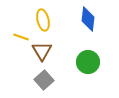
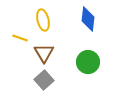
yellow line: moved 1 px left, 1 px down
brown triangle: moved 2 px right, 2 px down
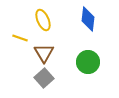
yellow ellipse: rotated 10 degrees counterclockwise
gray square: moved 2 px up
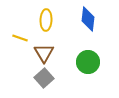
yellow ellipse: moved 3 px right; rotated 25 degrees clockwise
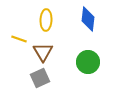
yellow line: moved 1 px left, 1 px down
brown triangle: moved 1 px left, 1 px up
gray square: moved 4 px left; rotated 18 degrees clockwise
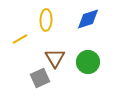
blue diamond: rotated 65 degrees clockwise
yellow line: moved 1 px right; rotated 49 degrees counterclockwise
brown triangle: moved 12 px right, 6 px down
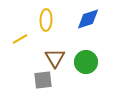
green circle: moved 2 px left
gray square: moved 3 px right, 2 px down; rotated 18 degrees clockwise
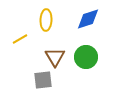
brown triangle: moved 1 px up
green circle: moved 5 px up
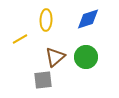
brown triangle: rotated 20 degrees clockwise
